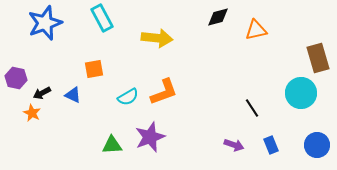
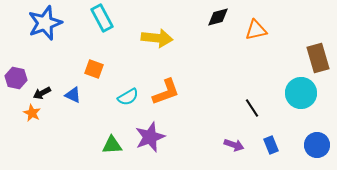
orange square: rotated 30 degrees clockwise
orange L-shape: moved 2 px right
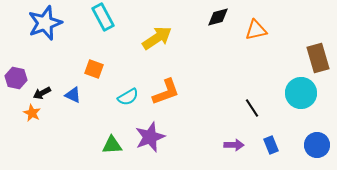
cyan rectangle: moved 1 px right, 1 px up
yellow arrow: rotated 40 degrees counterclockwise
purple arrow: rotated 18 degrees counterclockwise
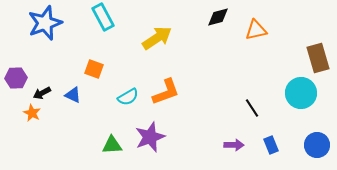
purple hexagon: rotated 15 degrees counterclockwise
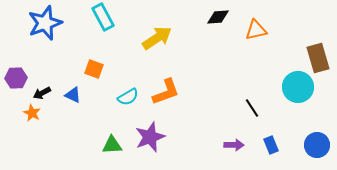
black diamond: rotated 10 degrees clockwise
cyan circle: moved 3 px left, 6 px up
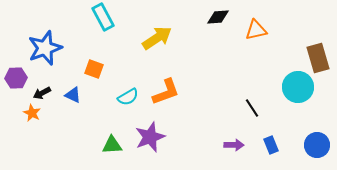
blue star: moved 25 px down
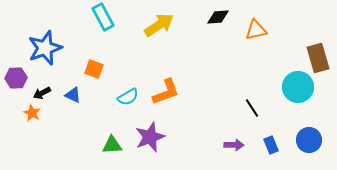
yellow arrow: moved 2 px right, 13 px up
blue circle: moved 8 px left, 5 px up
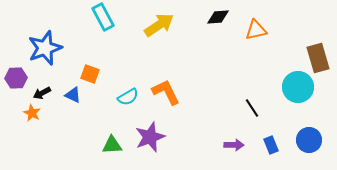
orange square: moved 4 px left, 5 px down
orange L-shape: rotated 96 degrees counterclockwise
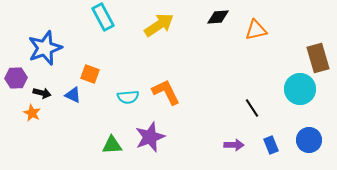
cyan circle: moved 2 px right, 2 px down
black arrow: rotated 138 degrees counterclockwise
cyan semicircle: rotated 25 degrees clockwise
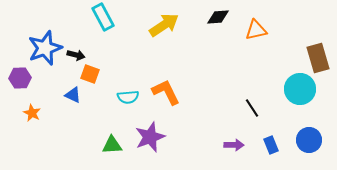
yellow arrow: moved 5 px right
purple hexagon: moved 4 px right
black arrow: moved 34 px right, 38 px up
